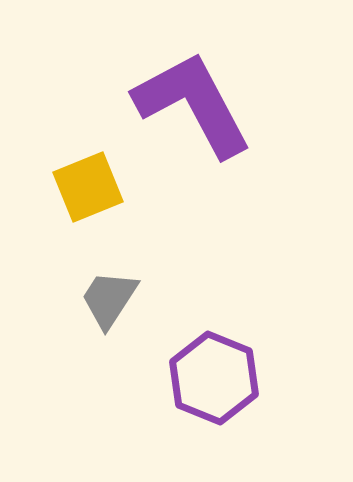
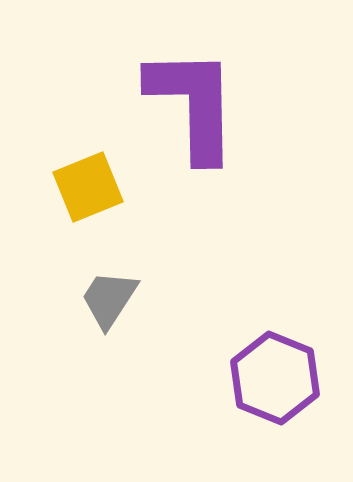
purple L-shape: rotated 27 degrees clockwise
purple hexagon: moved 61 px right
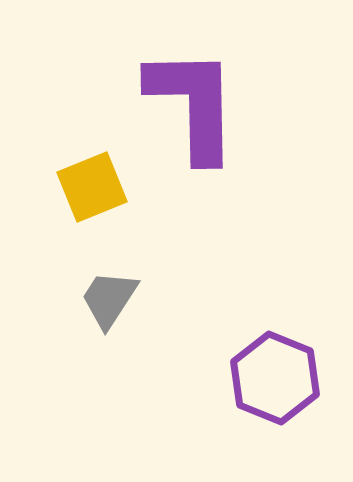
yellow square: moved 4 px right
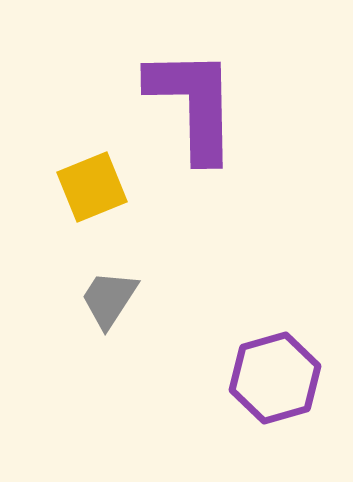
purple hexagon: rotated 22 degrees clockwise
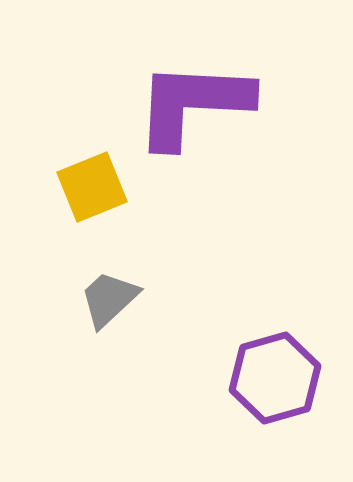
purple L-shape: rotated 86 degrees counterclockwise
gray trapezoid: rotated 14 degrees clockwise
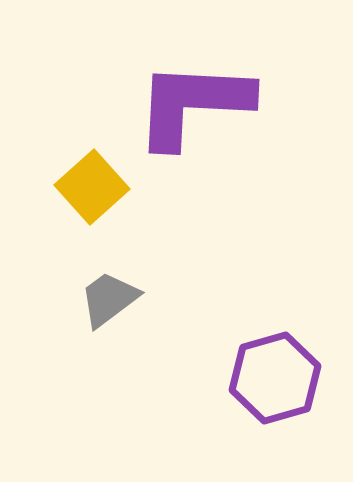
yellow square: rotated 20 degrees counterclockwise
gray trapezoid: rotated 6 degrees clockwise
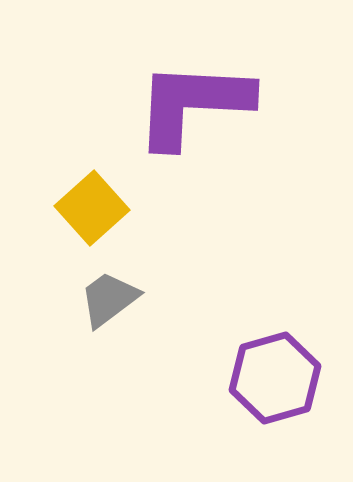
yellow square: moved 21 px down
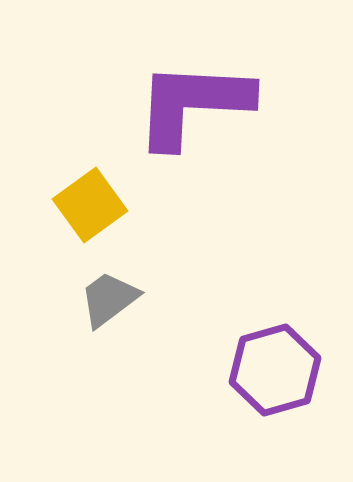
yellow square: moved 2 px left, 3 px up; rotated 6 degrees clockwise
purple hexagon: moved 8 px up
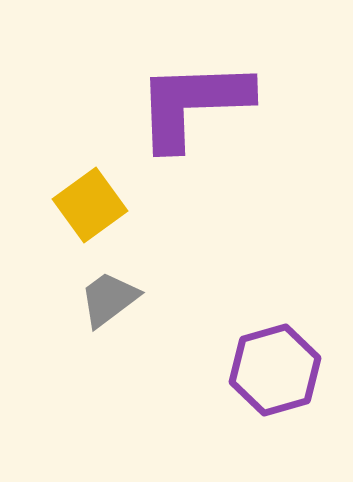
purple L-shape: rotated 5 degrees counterclockwise
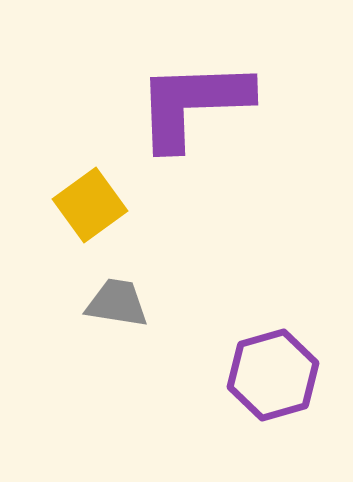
gray trapezoid: moved 8 px right, 4 px down; rotated 46 degrees clockwise
purple hexagon: moved 2 px left, 5 px down
